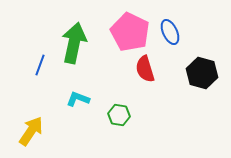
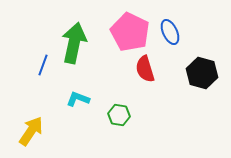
blue line: moved 3 px right
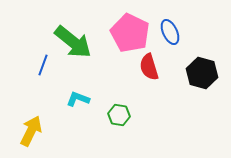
pink pentagon: moved 1 px down
green arrow: moved 1 px left, 1 px up; rotated 117 degrees clockwise
red semicircle: moved 4 px right, 2 px up
yellow arrow: rotated 8 degrees counterclockwise
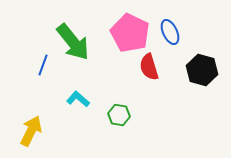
green arrow: rotated 12 degrees clockwise
black hexagon: moved 3 px up
cyan L-shape: rotated 20 degrees clockwise
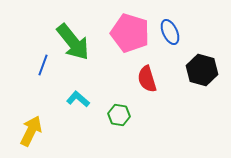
pink pentagon: rotated 9 degrees counterclockwise
red semicircle: moved 2 px left, 12 px down
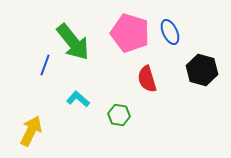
blue line: moved 2 px right
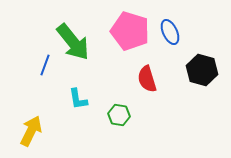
pink pentagon: moved 2 px up
cyan L-shape: rotated 140 degrees counterclockwise
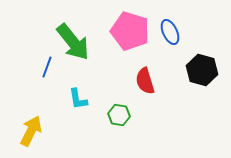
blue line: moved 2 px right, 2 px down
red semicircle: moved 2 px left, 2 px down
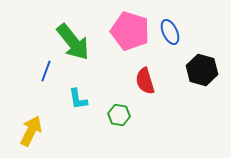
blue line: moved 1 px left, 4 px down
